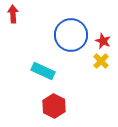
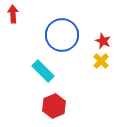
blue circle: moved 9 px left
cyan rectangle: rotated 20 degrees clockwise
red hexagon: rotated 10 degrees clockwise
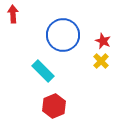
blue circle: moved 1 px right
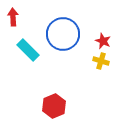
red arrow: moved 3 px down
blue circle: moved 1 px up
yellow cross: rotated 28 degrees counterclockwise
cyan rectangle: moved 15 px left, 21 px up
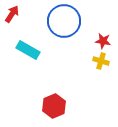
red arrow: moved 1 px left, 3 px up; rotated 36 degrees clockwise
blue circle: moved 1 px right, 13 px up
red star: rotated 14 degrees counterclockwise
cyan rectangle: rotated 15 degrees counterclockwise
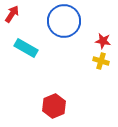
cyan rectangle: moved 2 px left, 2 px up
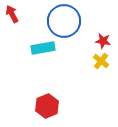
red arrow: rotated 60 degrees counterclockwise
cyan rectangle: moved 17 px right; rotated 40 degrees counterclockwise
yellow cross: rotated 21 degrees clockwise
red hexagon: moved 7 px left
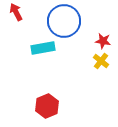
red arrow: moved 4 px right, 2 px up
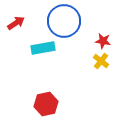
red arrow: moved 11 px down; rotated 84 degrees clockwise
red hexagon: moved 1 px left, 2 px up; rotated 10 degrees clockwise
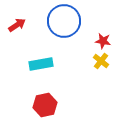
red arrow: moved 1 px right, 2 px down
cyan rectangle: moved 2 px left, 16 px down
red hexagon: moved 1 px left, 1 px down
